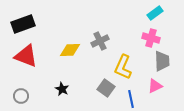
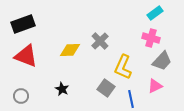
gray cross: rotated 18 degrees counterclockwise
gray trapezoid: rotated 45 degrees clockwise
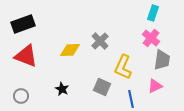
cyan rectangle: moved 2 px left; rotated 35 degrees counterclockwise
pink cross: rotated 24 degrees clockwise
gray trapezoid: moved 1 px up; rotated 35 degrees counterclockwise
gray square: moved 4 px left, 1 px up; rotated 12 degrees counterclockwise
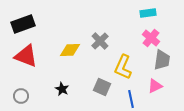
cyan rectangle: moved 5 px left; rotated 63 degrees clockwise
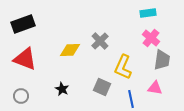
red triangle: moved 1 px left, 3 px down
pink triangle: moved 2 px down; rotated 35 degrees clockwise
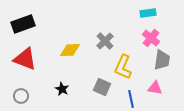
gray cross: moved 5 px right
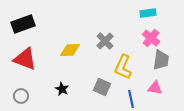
gray trapezoid: moved 1 px left
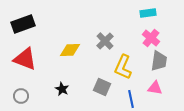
gray trapezoid: moved 2 px left, 1 px down
